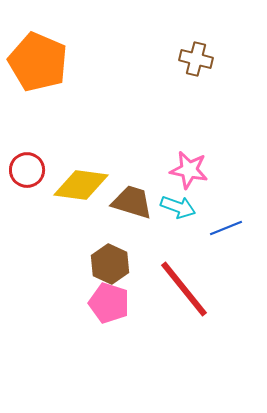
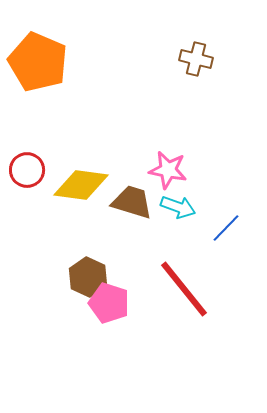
pink star: moved 21 px left
blue line: rotated 24 degrees counterclockwise
brown hexagon: moved 22 px left, 13 px down
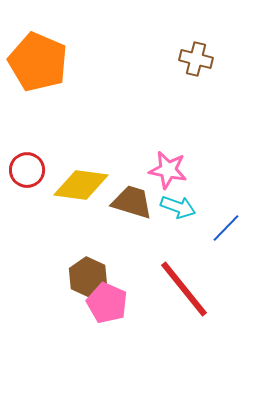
pink pentagon: moved 2 px left; rotated 6 degrees clockwise
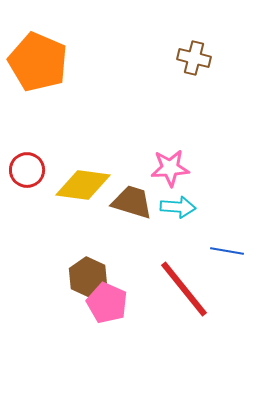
brown cross: moved 2 px left, 1 px up
pink star: moved 2 px right, 2 px up; rotated 15 degrees counterclockwise
yellow diamond: moved 2 px right
cyan arrow: rotated 16 degrees counterclockwise
blue line: moved 1 px right, 23 px down; rotated 56 degrees clockwise
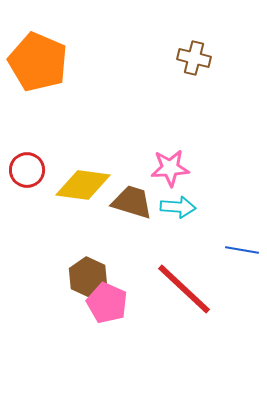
blue line: moved 15 px right, 1 px up
red line: rotated 8 degrees counterclockwise
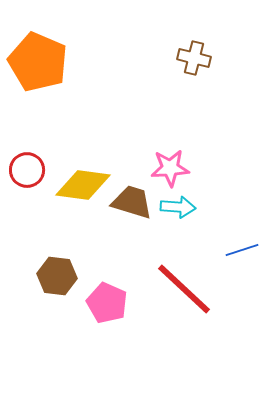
blue line: rotated 28 degrees counterclockwise
brown hexagon: moved 31 px left, 1 px up; rotated 18 degrees counterclockwise
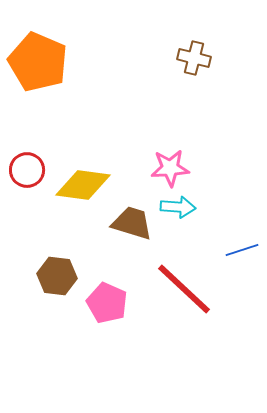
brown trapezoid: moved 21 px down
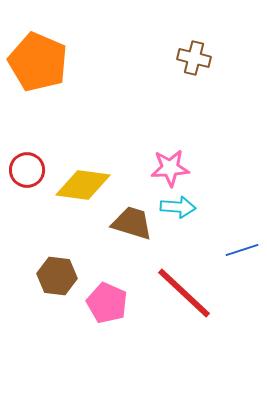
red line: moved 4 px down
